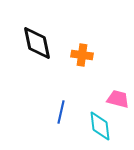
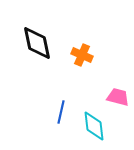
orange cross: rotated 15 degrees clockwise
pink trapezoid: moved 2 px up
cyan diamond: moved 6 px left
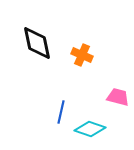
cyan diamond: moved 4 px left, 3 px down; rotated 64 degrees counterclockwise
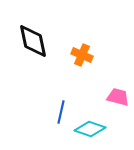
black diamond: moved 4 px left, 2 px up
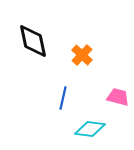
orange cross: rotated 20 degrees clockwise
blue line: moved 2 px right, 14 px up
cyan diamond: rotated 12 degrees counterclockwise
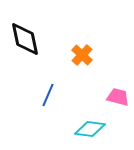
black diamond: moved 8 px left, 2 px up
blue line: moved 15 px left, 3 px up; rotated 10 degrees clockwise
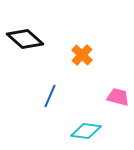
black diamond: rotated 36 degrees counterclockwise
blue line: moved 2 px right, 1 px down
cyan diamond: moved 4 px left, 2 px down
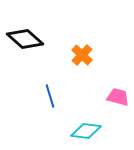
blue line: rotated 40 degrees counterclockwise
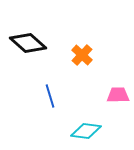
black diamond: moved 3 px right, 4 px down
pink trapezoid: moved 2 px up; rotated 15 degrees counterclockwise
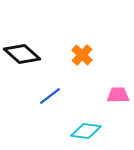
black diamond: moved 6 px left, 11 px down
blue line: rotated 70 degrees clockwise
